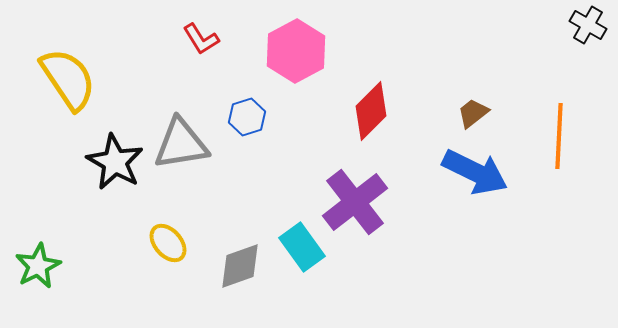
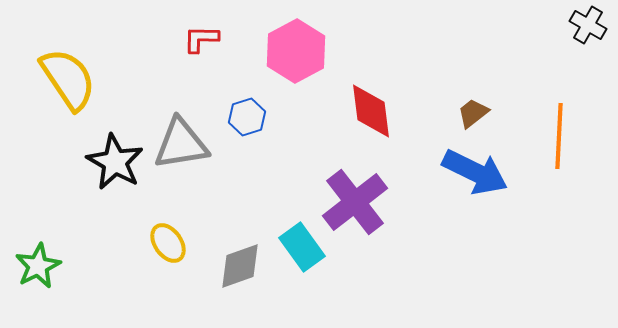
red L-shape: rotated 123 degrees clockwise
red diamond: rotated 52 degrees counterclockwise
yellow ellipse: rotated 6 degrees clockwise
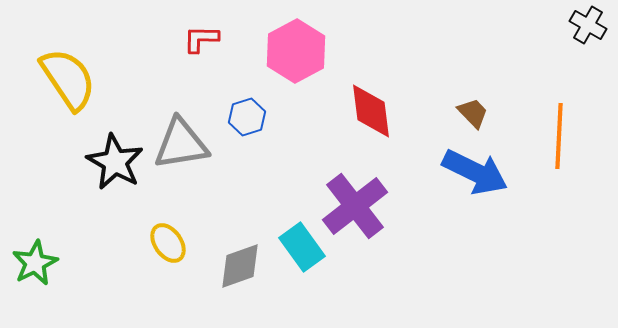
brown trapezoid: rotated 84 degrees clockwise
purple cross: moved 4 px down
green star: moved 3 px left, 3 px up
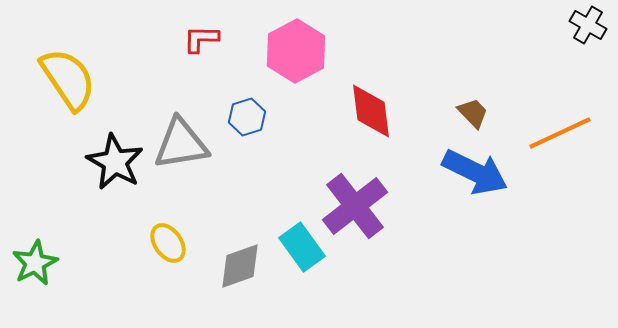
orange line: moved 1 px right, 3 px up; rotated 62 degrees clockwise
